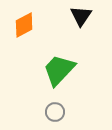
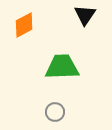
black triangle: moved 4 px right, 1 px up
green trapezoid: moved 3 px right, 3 px up; rotated 45 degrees clockwise
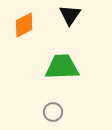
black triangle: moved 15 px left
gray circle: moved 2 px left
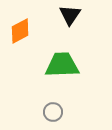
orange diamond: moved 4 px left, 6 px down
green trapezoid: moved 2 px up
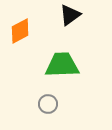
black triangle: rotated 20 degrees clockwise
gray circle: moved 5 px left, 8 px up
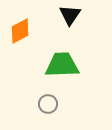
black triangle: rotated 20 degrees counterclockwise
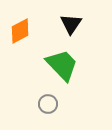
black triangle: moved 1 px right, 9 px down
green trapezoid: rotated 48 degrees clockwise
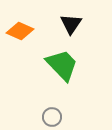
orange diamond: rotated 52 degrees clockwise
gray circle: moved 4 px right, 13 px down
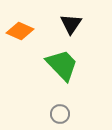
gray circle: moved 8 px right, 3 px up
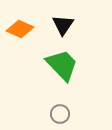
black triangle: moved 8 px left, 1 px down
orange diamond: moved 2 px up
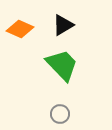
black triangle: rotated 25 degrees clockwise
